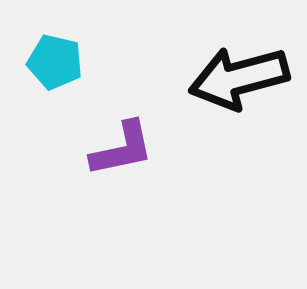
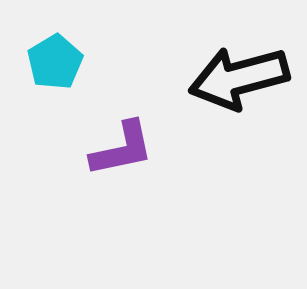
cyan pentagon: rotated 28 degrees clockwise
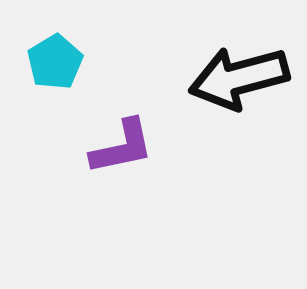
purple L-shape: moved 2 px up
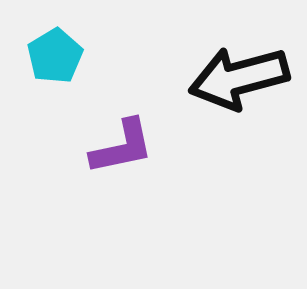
cyan pentagon: moved 6 px up
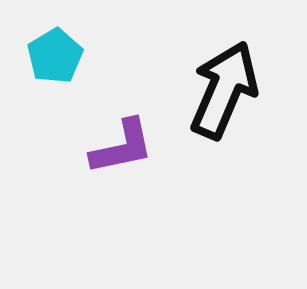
black arrow: moved 15 px left, 12 px down; rotated 128 degrees clockwise
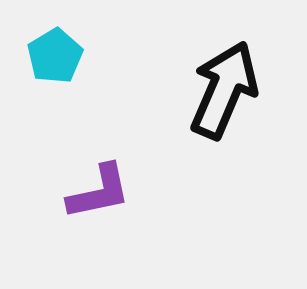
purple L-shape: moved 23 px left, 45 px down
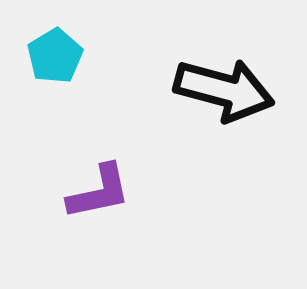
black arrow: rotated 82 degrees clockwise
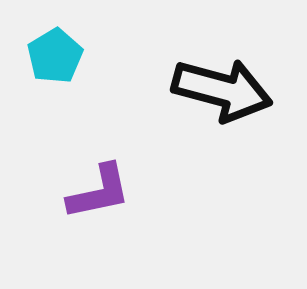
black arrow: moved 2 px left
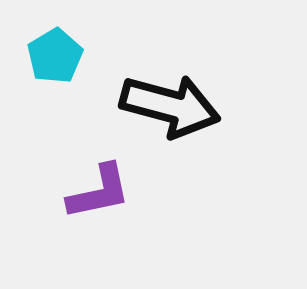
black arrow: moved 52 px left, 16 px down
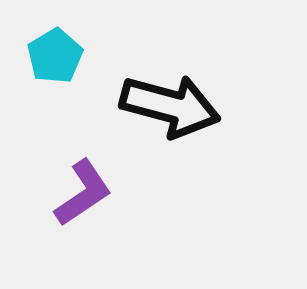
purple L-shape: moved 16 px left, 1 px down; rotated 22 degrees counterclockwise
